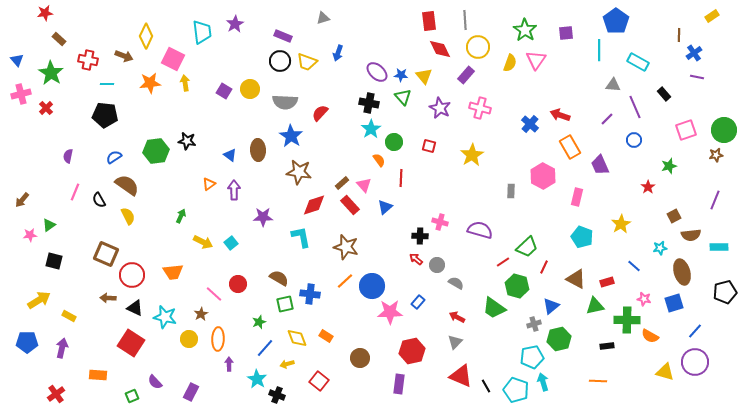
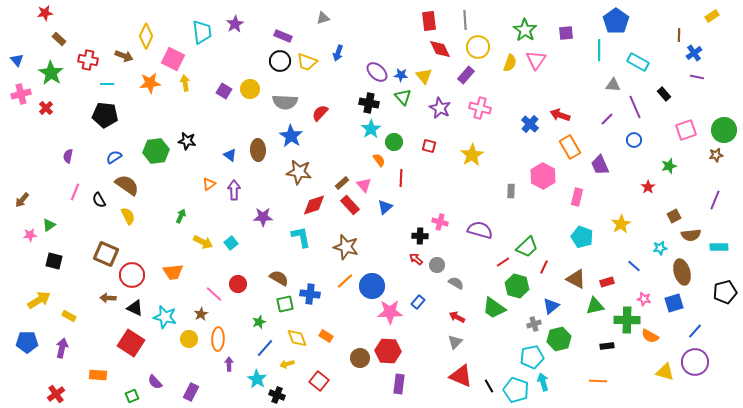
red hexagon at (412, 351): moved 24 px left; rotated 15 degrees clockwise
black line at (486, 386): moved 3 px right
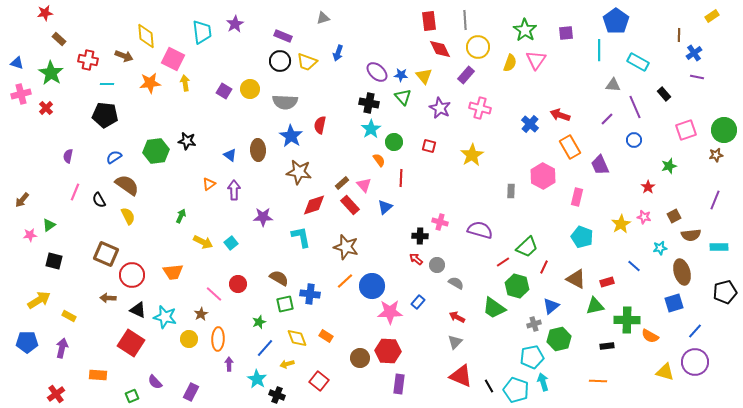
yellow diamond at (146, 36): rotated 30 degrees counterclockwise
blue triangle at (17, 60): moved 3 px down; rotated 32 degrees counterclockwise
red semicircle at (320, 113): moved 12 px down; rotated 30 degrees counterclockwise
pink star at (644, 299): moved 82 px up
black triangle at (135, 308): moved 3 px right, 2 px down
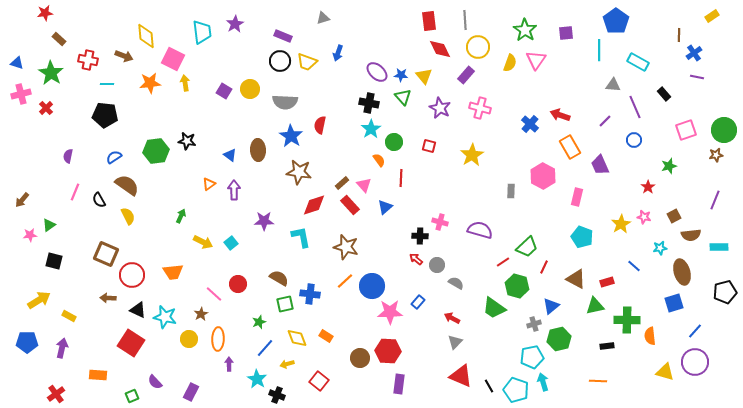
purple line at (607, 119): moved 2 px left, 2 px down
purple star at (263, 217): moved 1 px right, 4 px down
red arrow at (457, 317): moved 5 px left, 1 px down
orange semicircle at (650, 336): rotated 54 degrees clockwise
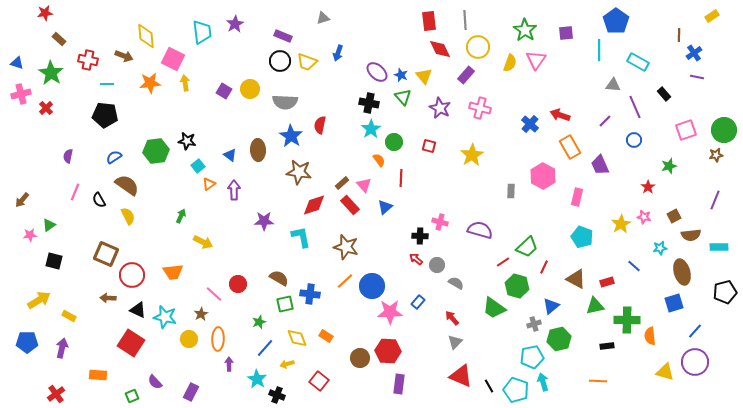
blue star at (401, 75): rotated 16 degrees clockwise
cyan square at (231, 243): moved 33 px left, 77 px up
red arrow at (452, 318): rotated 21 degrees clockwise
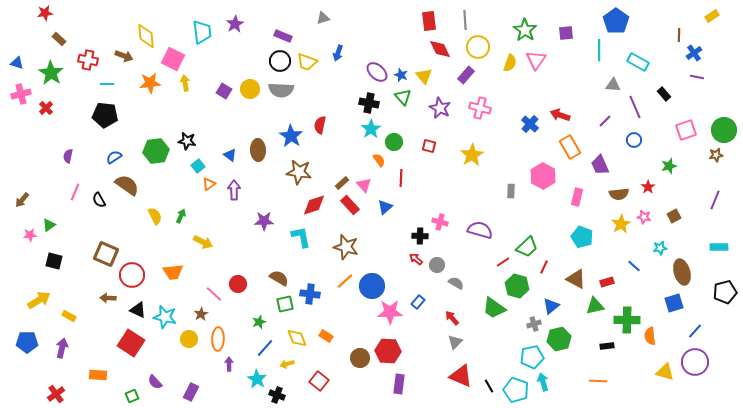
gray semicircle at (285, 102): moved 4 px left, 12 px up
yellow semicircle at (128, 216): moved 27 px right
brown semicircle at (691, 235): moved 72 px left, 41 px up
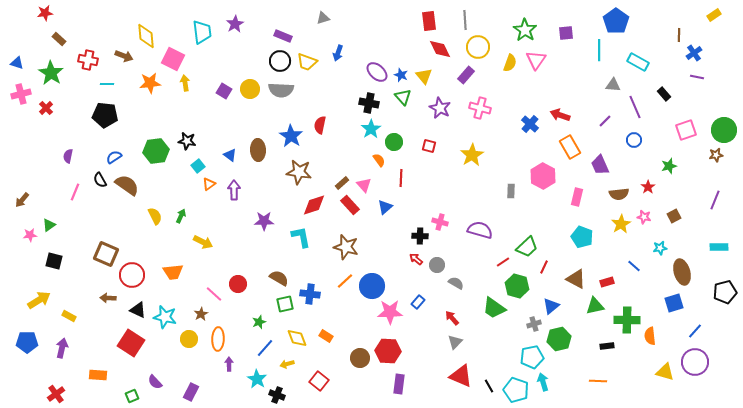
yellow rectangle at (712, 16): moved 2 px right, 1 px up
black semicircle at (99, 200): moved 1 px right, 20 px up
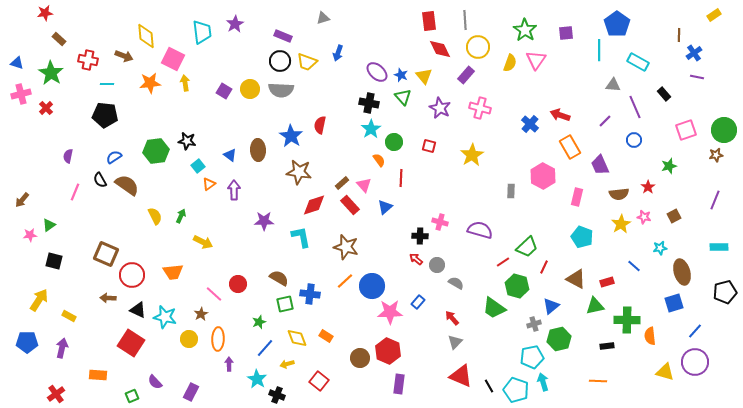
blue pentagon at (616, 21): moved 1 px right, 3 px down
yellow arrow at (39, 300): rotated 25 degrees counterclockwise
red hexagon at (388, 351): rotated 20 degrees clockwise
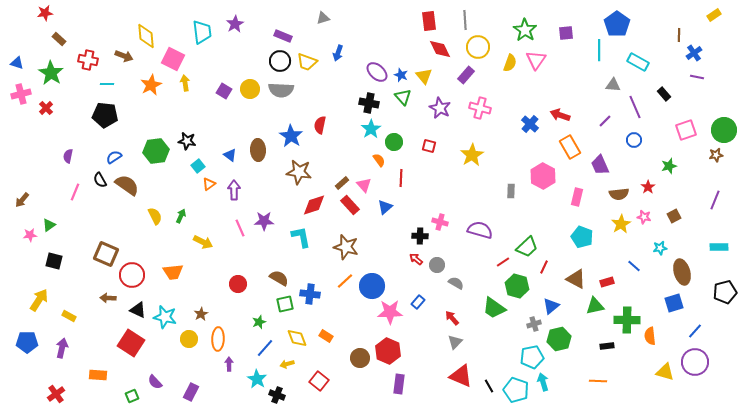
orange star at (150, 83): moved 1 px right, 2 px down; rotated 20 degrees counterclockwise
pink line at (214, 294): moved 26 px right, 66 px up; rotated 24 degrees clockwise
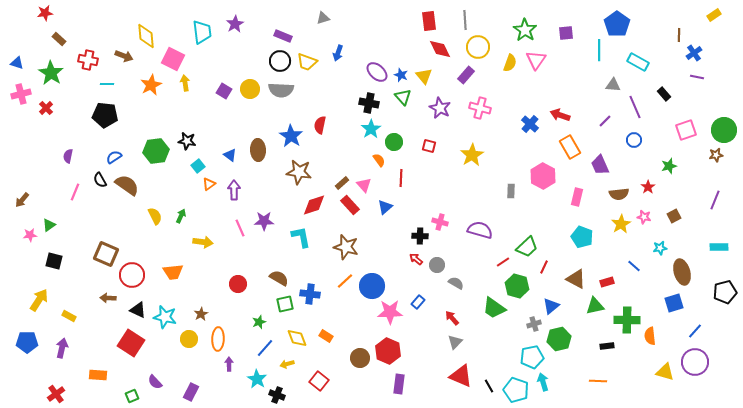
yellow arrow at (203, 242): rotated 18 degrees counterclockwise
